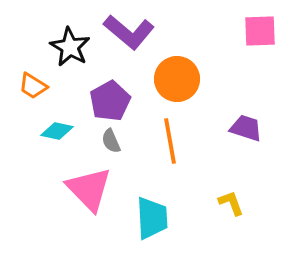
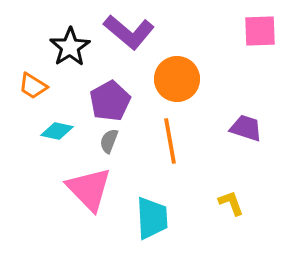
black star: rotated 9 degrees clockwise
gray semicircle: moved 2 px left; rotated 45 degrees clockwise
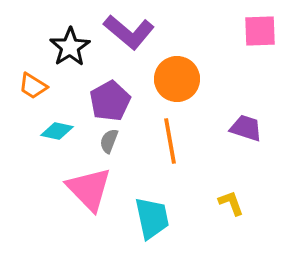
cyan trapezoid: rotated 9 degrees counterclockwise
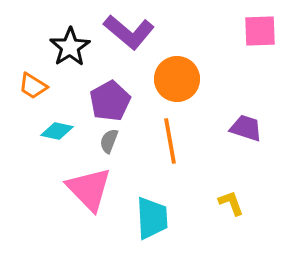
cyan trapezoid: rotated 9 degrees clockwise
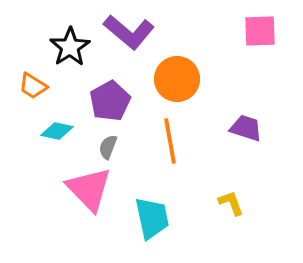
gray semicircle: moved 1 px left, 6 px down
cyan trapezoid: rotated 9 degrees counterclockwise
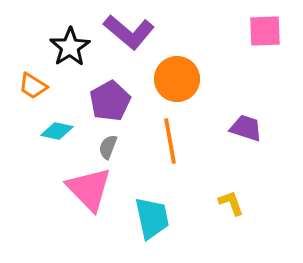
pink square: moved 5 px right
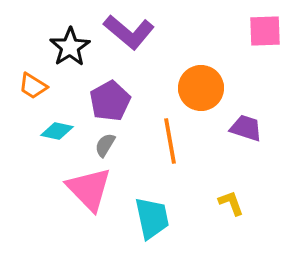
orange circle: moved 24 px right, 9 px down
gray semicircle: moved 3 px left, 2 px up; rotated 10 degrees clockwise
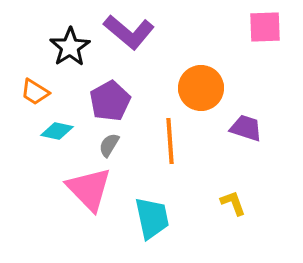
pink square: moved 4 px up
orange trapezoid: moved 2 px right, 6 px down
orange line: rotated 6 degrees clockwise
gray semicircle: moved 4 px right
yellow L-shape: moved 2 px right
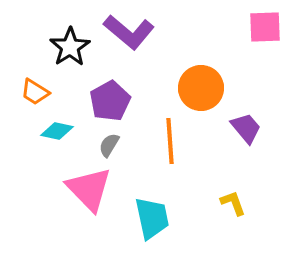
purple trapezoid: rotated 32 degrees clockwise
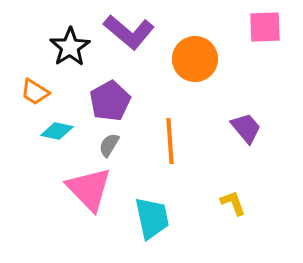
orange circle: moved 6 px left, 29 px up
